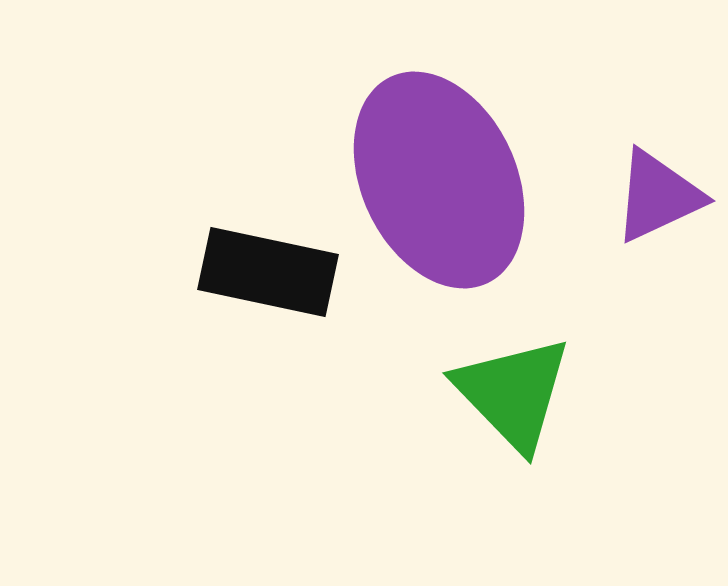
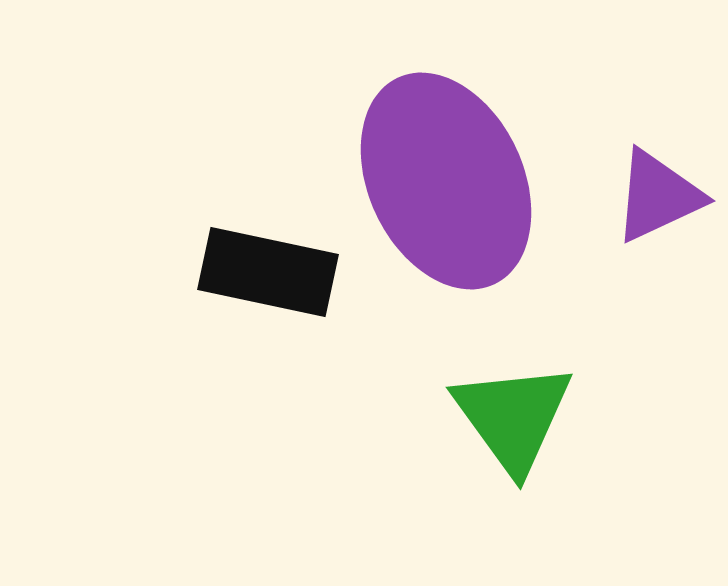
purple ellipse: moved 7 px right, 1 px down
green triangle: moved 24 px down; rotated 8 degrees clockwise
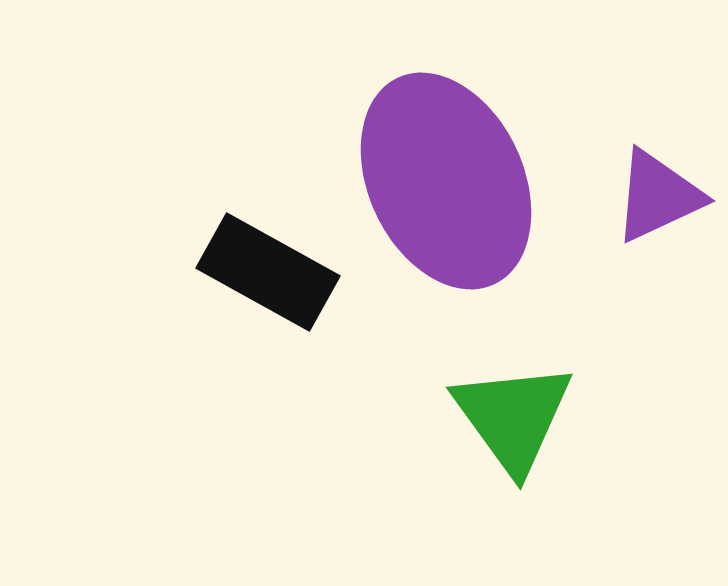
black rectangle: rotated 17 degrees clockwise
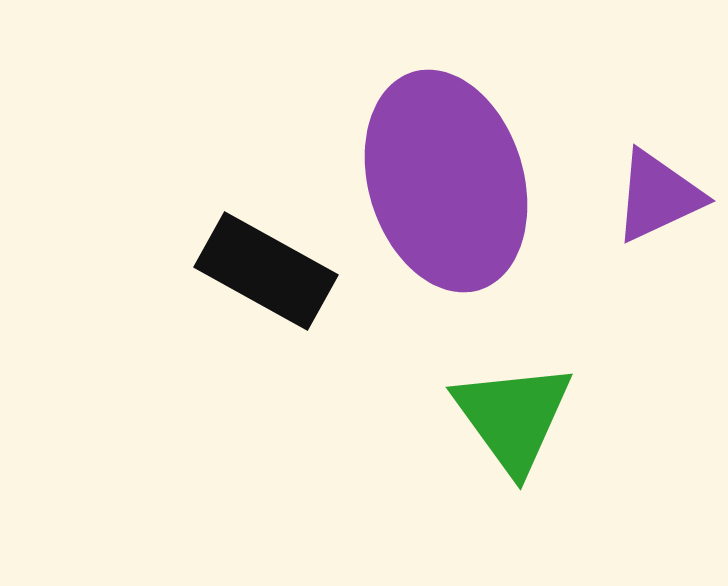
purple ellipse: rotated 8 degrees clockwise
black rectangle: moved 2 px left, 1 px up
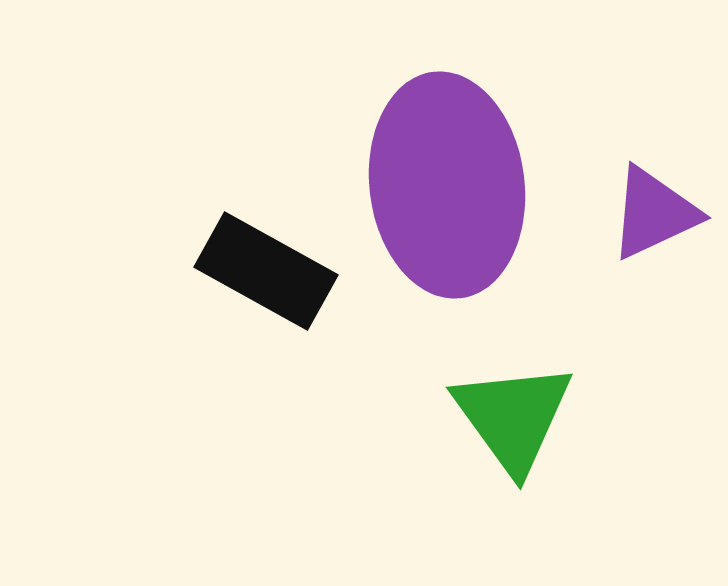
purple ellipse: moved 1 px right, 4 px down; rotated 10 degrees clockwise
purple triangle: moved 4 px left, 17 px down
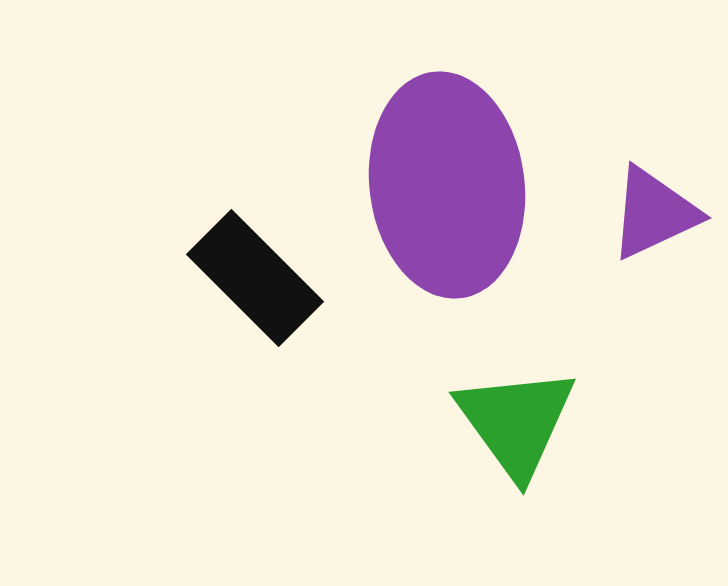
black rectangle: moved 11 px left, 7 px down; rotated 16 degrees clockwise
green triangle: moved 3 px right, 5 px down
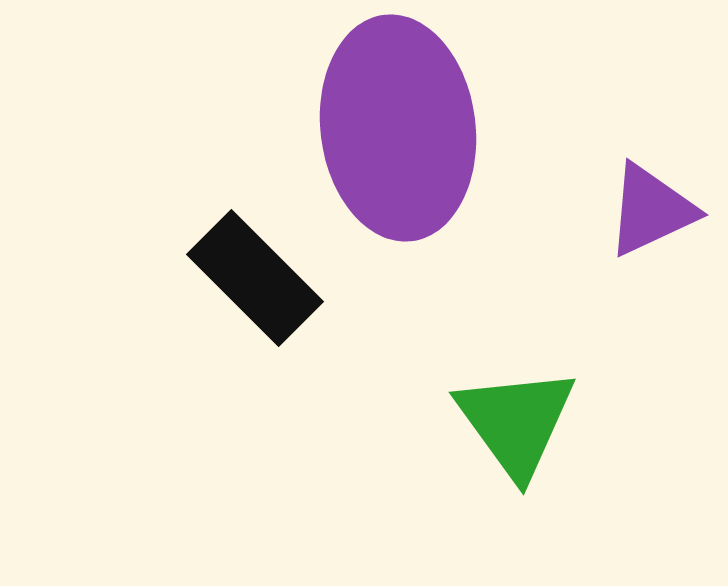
purple ellipse: moved 49 px left, 57 px up
purple triangle: moved 3 px left, 3 px up
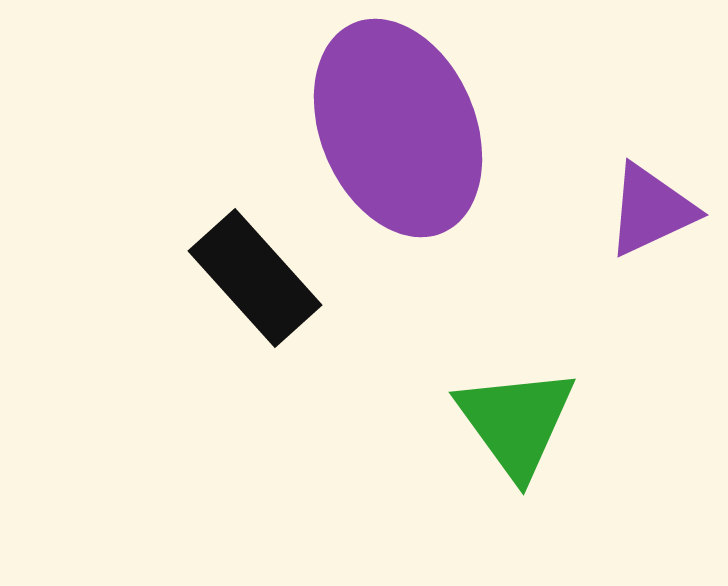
purple ellipse: rotated 16 degrees counterclockwise
black rectangle: rotated 3 degrees clockwise
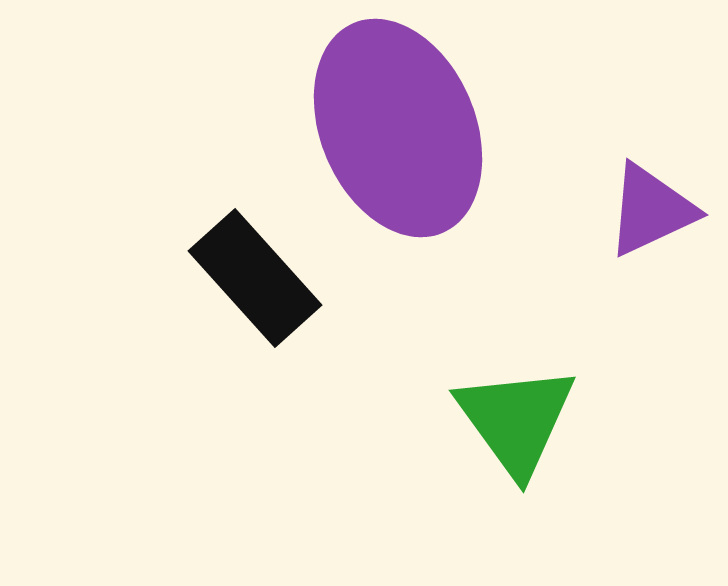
green triangle: moved 2 px up
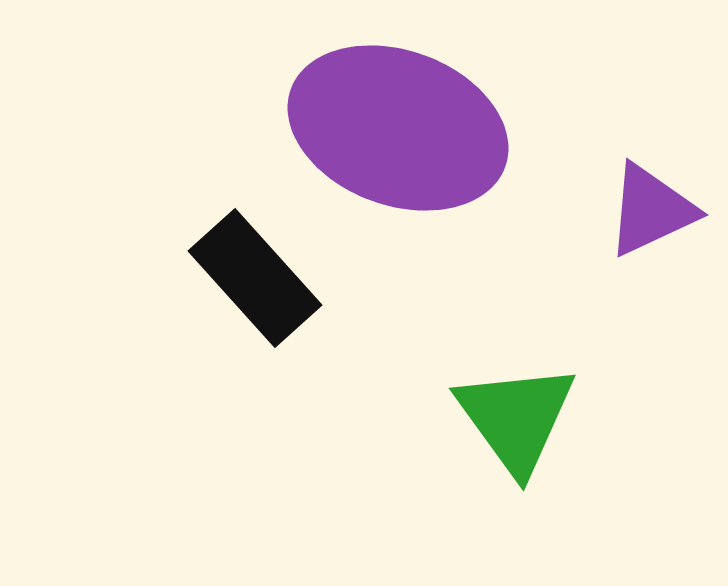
purple ellipse: rotated 47 degrees counterclockwise
green triangle: moved 2 px up
